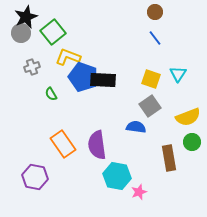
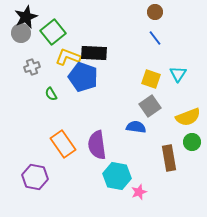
black rectangle: moved 9 px left, 27 px up
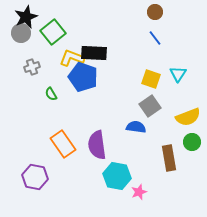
yellow L-shape: moved 4 px right, 1 px down
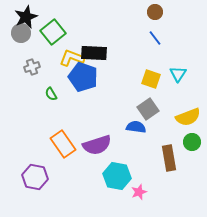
gray square: moved 2 px left, 3 px down
purple semicircle: rotated 100 degrees counterclockwise
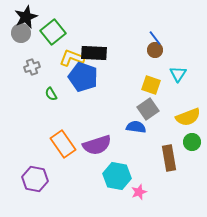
brown circle: moved 38 px down
yellow square: moved 6 px down
purple hexagon: moved 2 px down
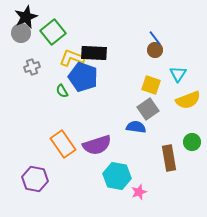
green semicircle: moved 11 px right, 3 px up
yellow semicircle: moved 17 px up
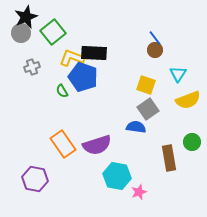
yellow square: moved 5 px left
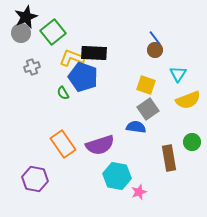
green semicircle: moved 1 px right, 2 px down
purple semicircle: moved 3 px right
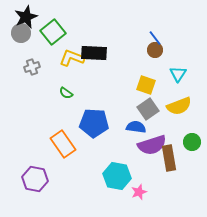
blue pentagon: moved 11 px right, 46 px down; rotated 16 degrees counterclockwise
green semicircle: moved 3 px right; rotated 24 degrees counterclockwise
yellow semicircle: moved 9 px left, 6 px down
purple semicircle: moved 52 px right
